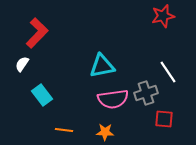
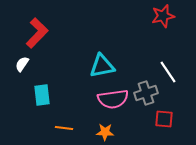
cyan rectangle: rotated 30 degrees clockwise
orange line: moved 2 px up
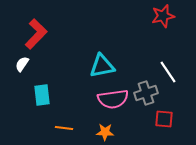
red L-shape: moved 1 px left, 1 px down
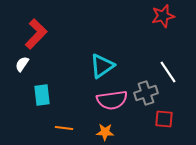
cyan triangle: rotated 24 degrees counterclockwise
pink semicircle: moved 1 px left, 1 px down
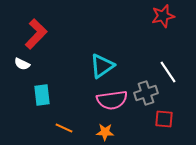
white semicircle: rotated 98 degrees counterclockwise
orange line: rotated 18 degrees clockwise
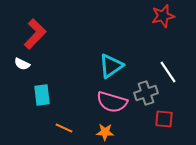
red L-shape: moved 1 px left
cyan triangle: moved 9 px right
pink semicircle: moved 2 px down; rotated 24 degrees clockwise
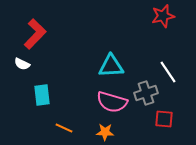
cyan triangle: rotated 32 degrees clockwise
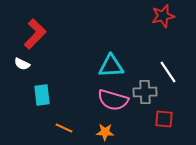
gray cross: moved 1 px left, 1 px up; rotated 15 degrees clockwise
pink semicircle: moved 1 px right, 2 px up
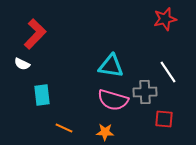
red star: moved 2 px right, 3 px down
cyan triangle: rotated 12 degrees clockwise
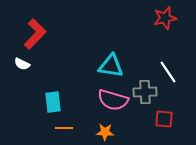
red star: moved 1 px up
cyan rectangle: moved 11 px right, 7 px down
orange line: rotated 24 degrees counterclockwise
